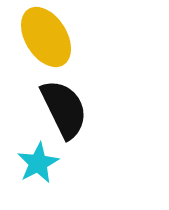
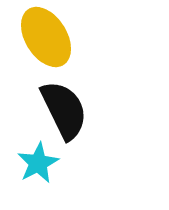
black semicircle: moved 1 px down
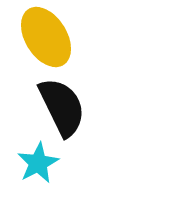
black semicircle: moved 2 px left, 3 px up
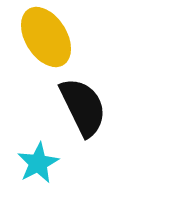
black semicircle: moved 21 px right
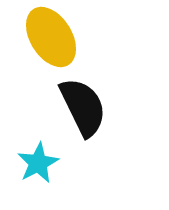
yellow ellipse: moved 5 px right
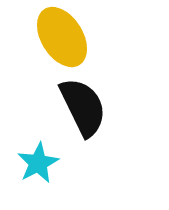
yellow ellipse: moved 11 px right
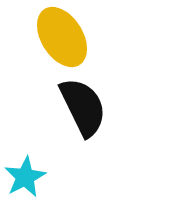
cyan star: moved 13 px left, 14 px down
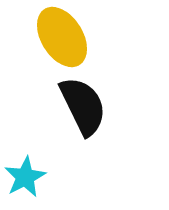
black semicircle: moved 1 px up
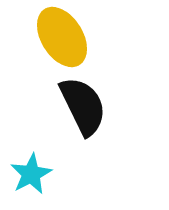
cyan star: moved 6 px right, 3 px up
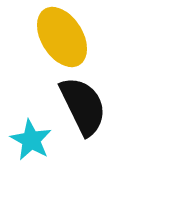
cyan star: moved 34 px up; rotated 15 degrees counterclockwise
